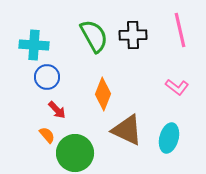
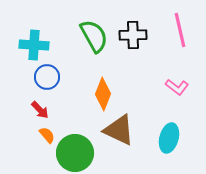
red arrow: moved 17 px left
brown triangle: moved 8 px left
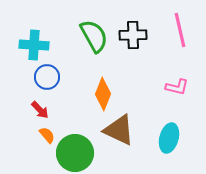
pink L-shape: rotated 25 degrees counterclockwise
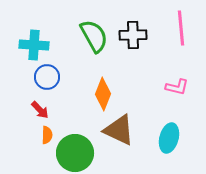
pink line: moved 1 px right, 2 px up; rotated 8 degrees clockwise
orange semicircle: rotated 42 degrees clockwise
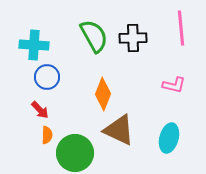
black cross: moved 3 px down
pink L-shape: moved 3 px left, 2 px up
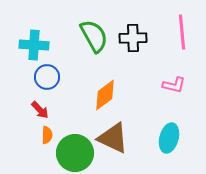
pink line: moved 1 px right, 4 px down
orange diamond: moved 2 px right, 1 px down; rotated 32 degrees clockwise
brown triangle: moved 6 px left, 8 px down
